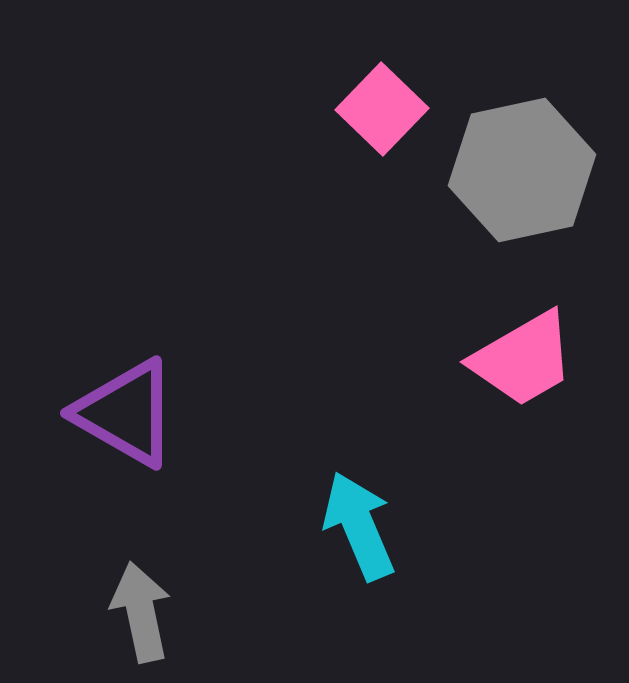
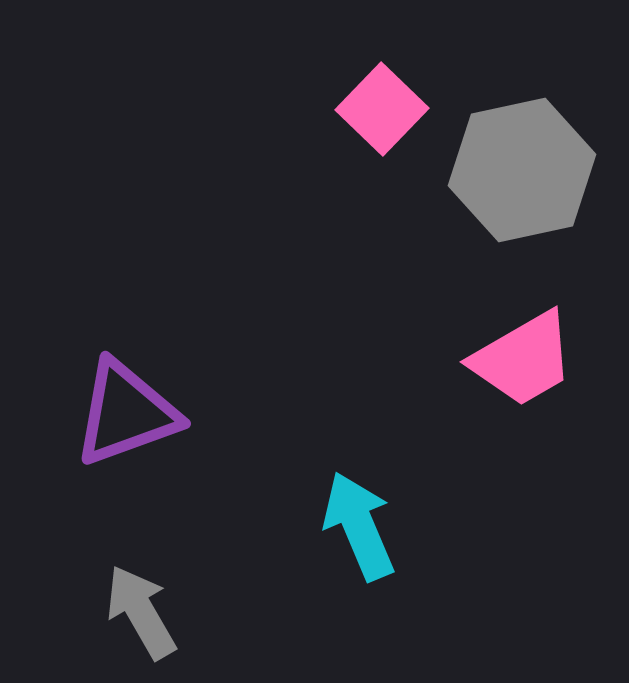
purple triangle: rotated 50 degrees counterclockwise
gray arrow: rotated 18 degrees counterclockwise
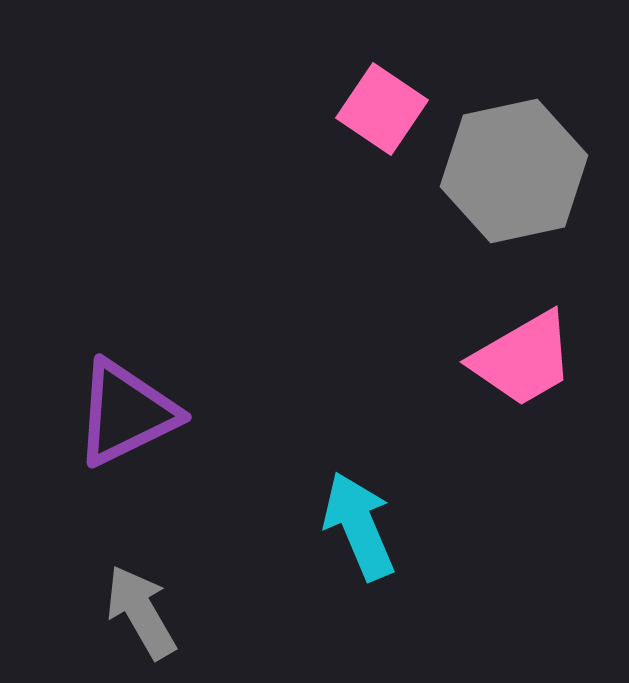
pink square: rotated 10 degrees counterclockwise
gray hexagon: moved 8 px left, 1 px down
purple triangle: rotated 6 degrees counterclockwise
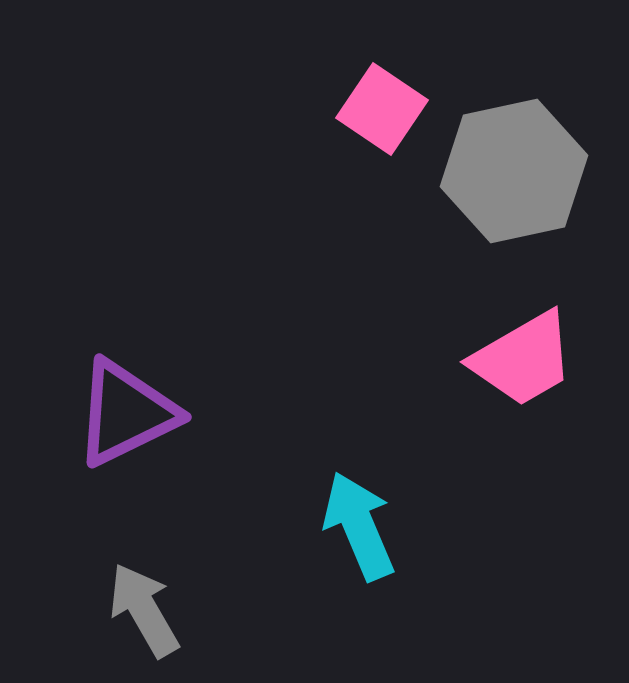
gray arrow: moved 3 px right, 2 px up
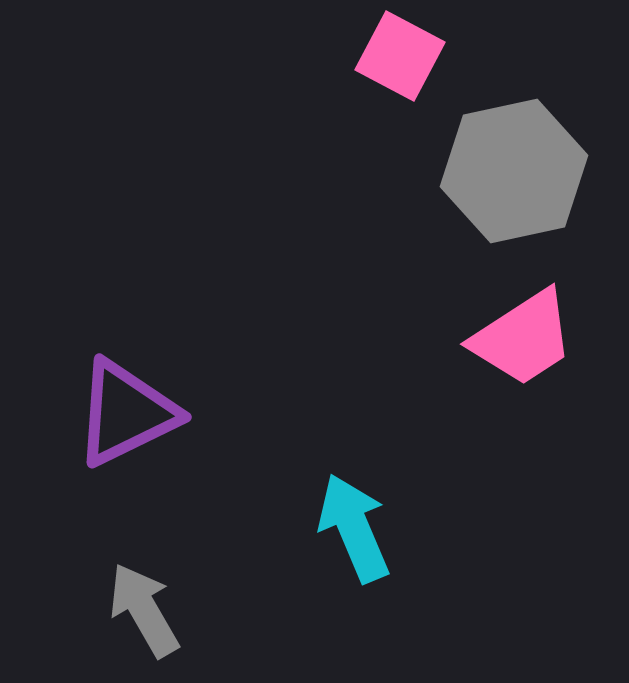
pink square: moved 18 px right, 53 px up; rotated 6 degrees counterclockwise
pink trapezoid: moved 21 px up; rotated 3 degrees counterclockwise
cyan arrow: moved 5 px left, 2 px down
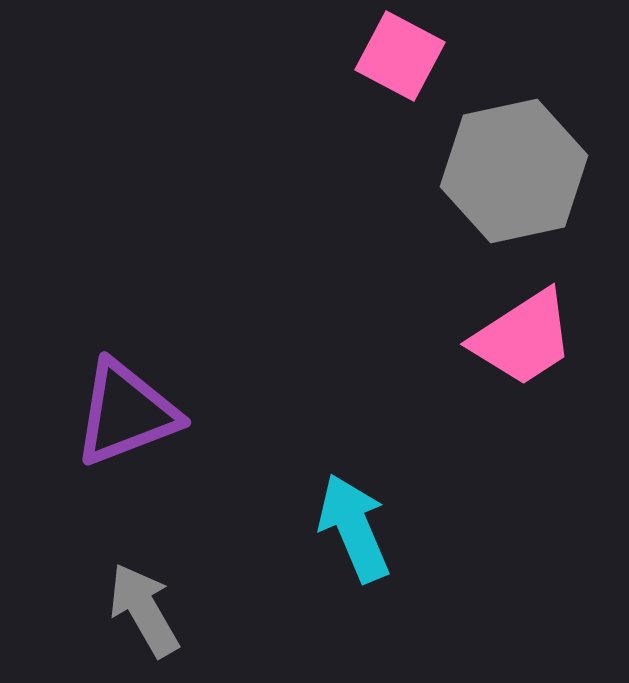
purple triangle: rotated 5 degrees clockwise
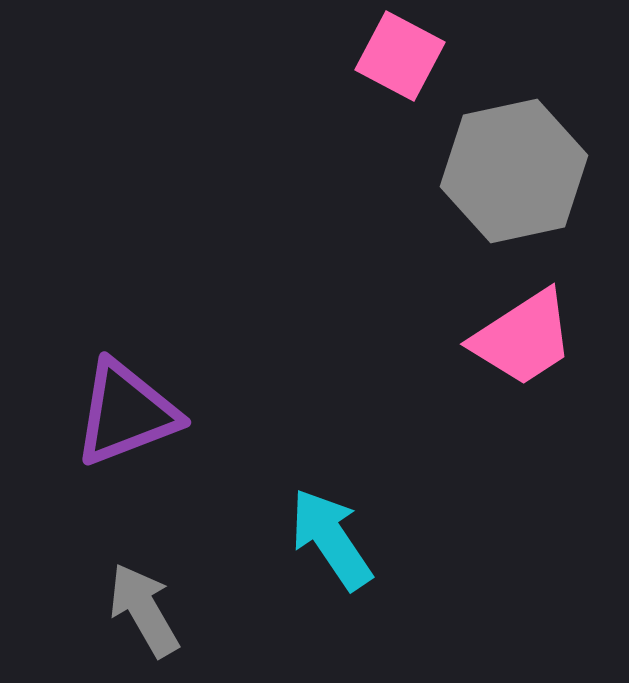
cyan arrow: moved 23 px left, 11 px down; rotated 11 degrees counterclockwise
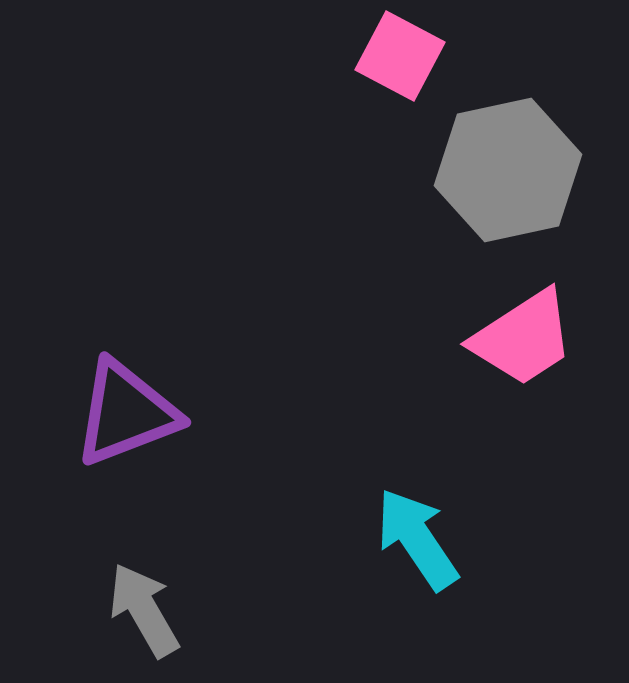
gray hexagon: moved 6 px left, 1 px up
cyan arrow: moved 86 px right
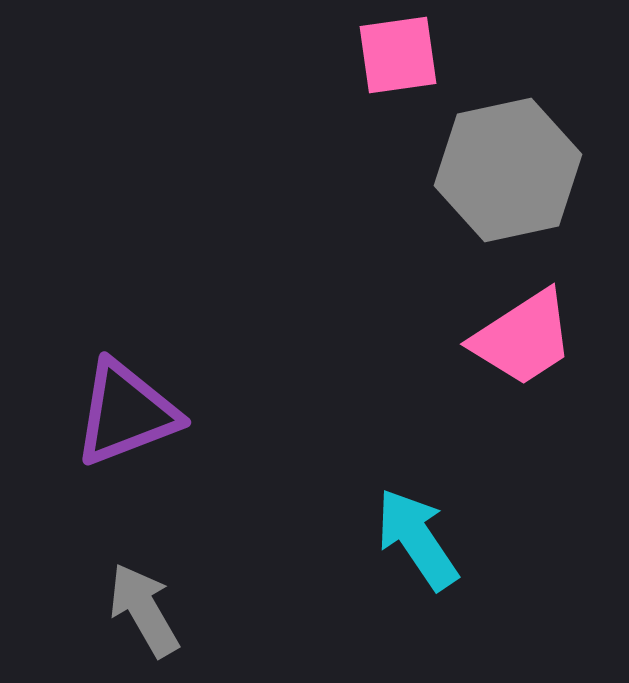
pink square: moved 2 px left, 1 px up; rotated 36 degrees counterclockwise
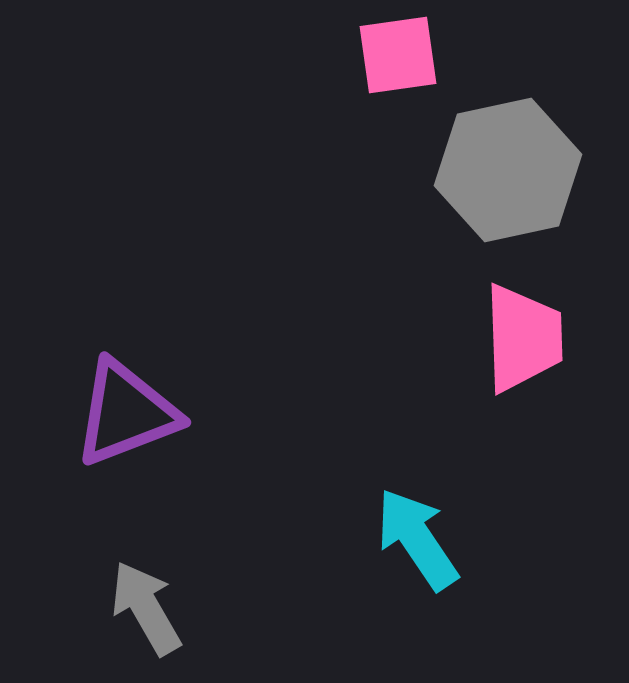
pink trapezoid: rotated 59 degrees counterclockwise
gray arrow: moved 2 px right, 2 px up
